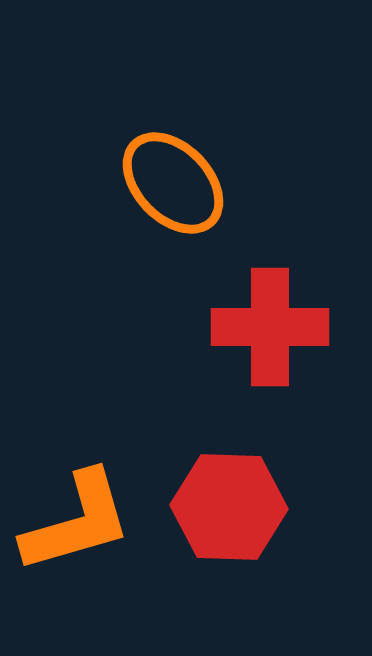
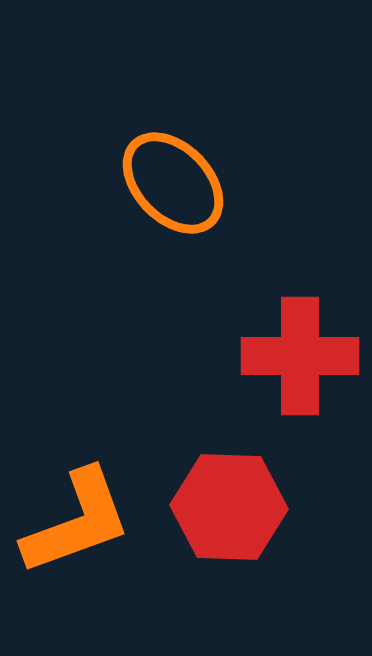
red cross: moved 30 px right, 29 px down
orange L-shape: rotated 4 degrees counterclockwise
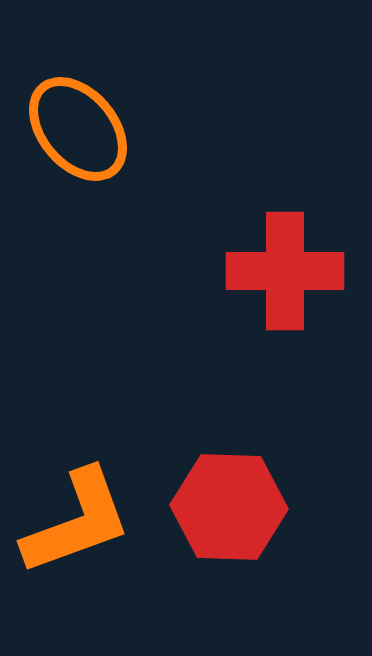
orange ellipse: moved 95 px left, 54 px up; rotated 4 degrees clockwise
red cross: moved 15 px left, 85 px up
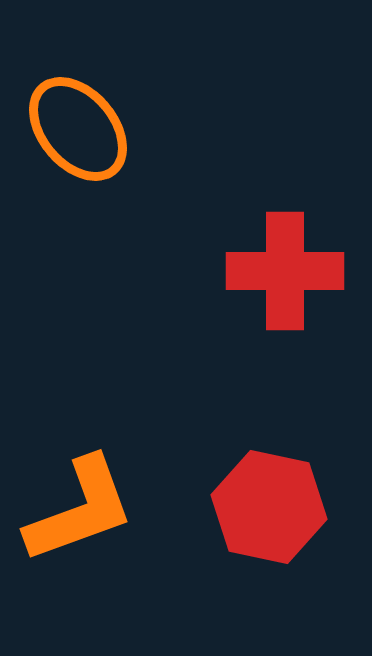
red hexagon: moved 40 px right; rotated 10 degrees clockwise
orange L-shape: moved 3 px right, 12 px up
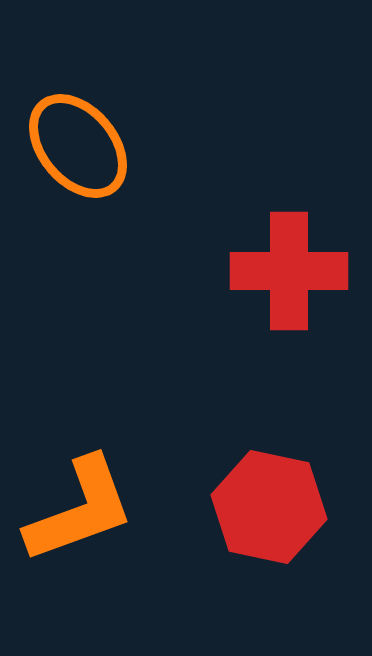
orange ellipse: moved 17 px down
red cross: moved 4 px right
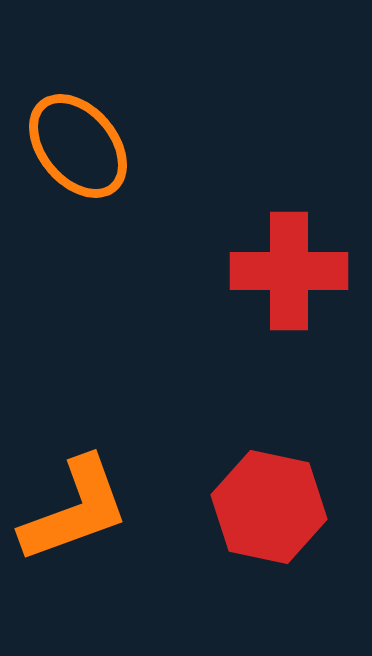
orange L-shape: moved 5 px left
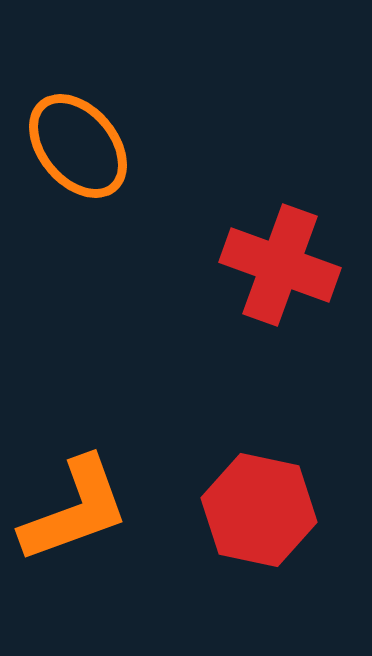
red cross: moved 9 px left, 6 px up; rotated 20 degrees clockwise
red hexagon: moved 10 px left, 3 px down
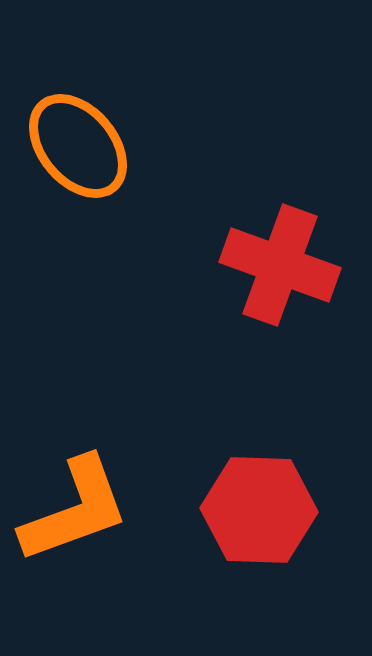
red hexagon: rotated 10 degrees counterclockwise
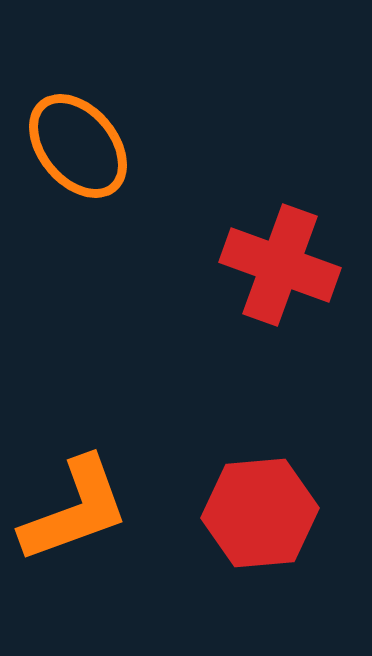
red hexagon: moved 1 px right, 3 px down; rotated 7 degrees counterclockwise
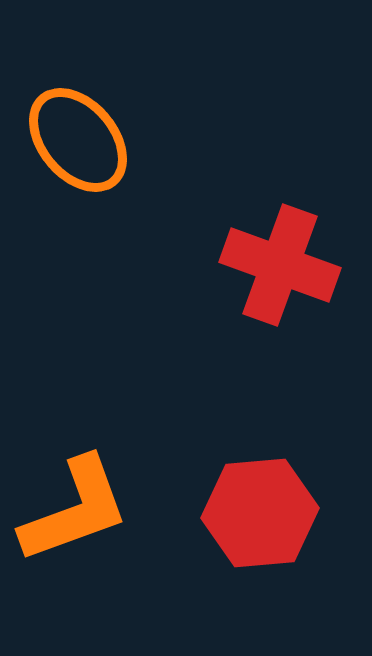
orange ellipse: moved 6 px up
